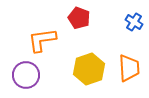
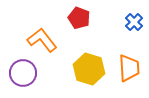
blue cross: rotated 12 degrees clockwise
orange L-shape: rotated 60 degrees clockwise
yellow hexagon: rotated 24 degrees counterclockwise
purple circle: moved 3 px left, 2 px up
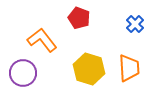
blue cross: moved 1 px right, 2 px down
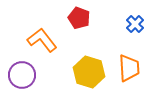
yellow hexagon: moved 3 px down
purple circle: moved 1 px left, 2 px down
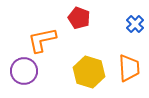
orange L-shape: rotated 64 degrees counterclockwise
purple circle: moved 2 px right, 4 px up
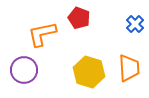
orange L-shape: moved 6 px up
purple circle: moved 1 px up
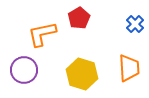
red pentagon: rotated 20 degrees clockwise
yellow hexagon: moved 7 px left, 2 px down
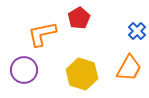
blue cross: moved 2 px right, 7 px down
orange trapezoid: rotated 32 degrees clockwise
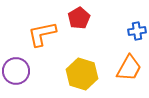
blue cross: rotated 36 degrees clockwise
purple circle: moved 8 px left, 1 px down
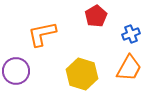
red pentagon: moved 17 px right, 2 px up
blue cross: moved 6 px left, 3 px down; rotated 12 degrees counterclockwise
